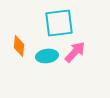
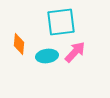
cyan square: moved 2 px right, 1 px up
orange diamond: moved 2 px up
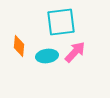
orange diamond: moved 2 px down
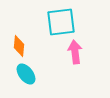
pink arrow: rotated 50 degrees counterclockwise
cyan ellipse: moved 21 px left, 18 px down; rotated 60 degrees clockwise
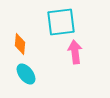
orange diamond: moved 1 px right, 2 px up
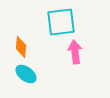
orange diamond: moved 1 px right, 3 px down
cyan ellipse: rotated 15 degrees counterclockwise
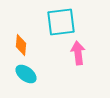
orange diamond: moved 2 px up
pink arrow: moved 3 px right, 1 px down
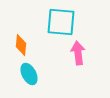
cyan square: rotated 12 degrees clockwise
cyan ellipse: moved 3 px right; rotated 25 degrees clockwise
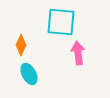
orange diamond: rotated 20 degrees clockwise
